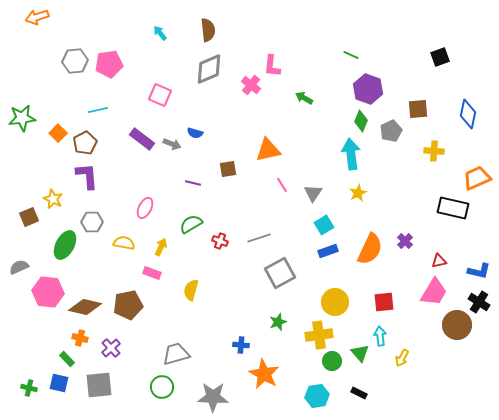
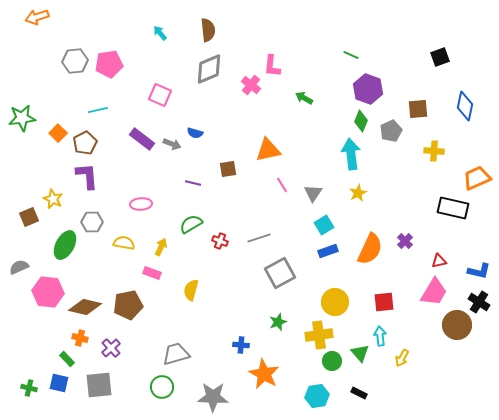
blue diamond at (468, 114): moved 3 px left, 8 px up
pink ellipse at (145, 208): moved 4 px left, 4 px up; rotated 60 degrees clockwise
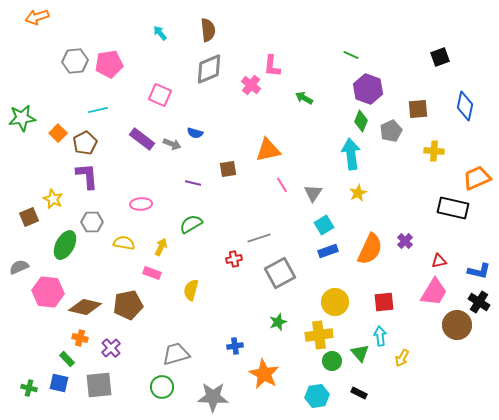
red cross at (220, 241): moved 14 px right, 18 px down; rotated 35 degrees counterclockwise
blue cross at (241, 345): moved 6 px left, 1 px down; rotated 14 degrees counterclockwise
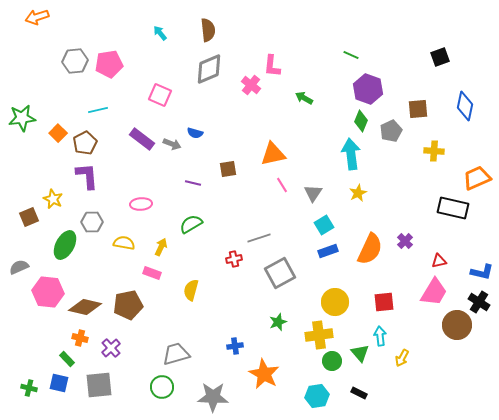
orange triangle at (268, 150): moved 5 px right, 4 px down
blue L-shape at (479, 271): moved 3 px right, 1 px down
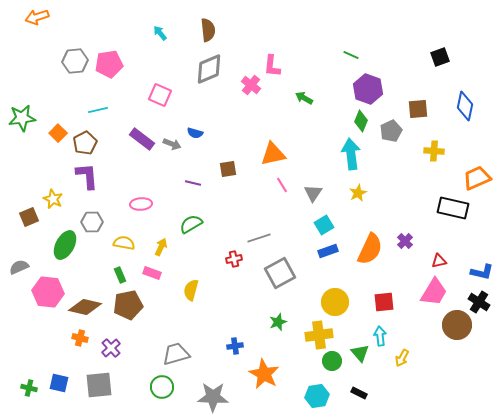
green rectangle at (67, 359): moved 53 px right, 84 px up; rotated 21 degrees clockwise
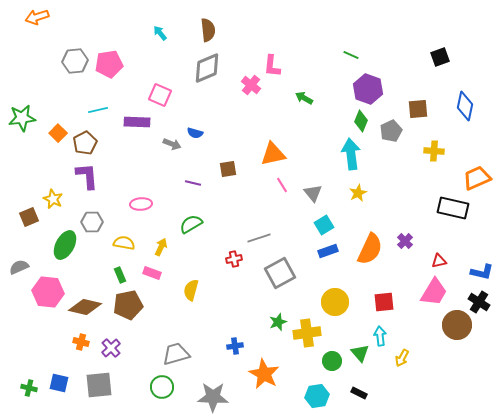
gray diamond at (209, 69): moved 2 px left, 1 px up
purple rectangle at (142, 139): moved 5 px left, 17 px up; rotated 35 degrees counterclockwise
gray triangle at (313, 193): rotated 12 degrees counterclockwise
yellow cross at (319, 335): moved 12 px left, 2 px up
orange cross at (80, 338): moved 1 px right, 4 px down
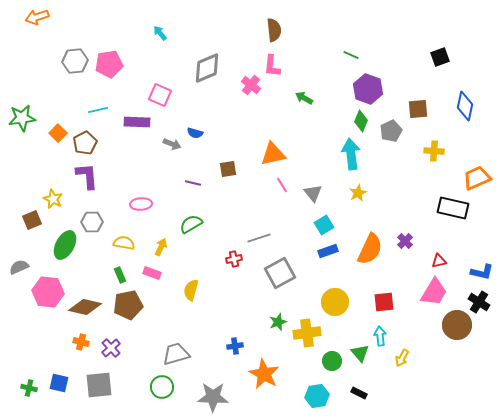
brown semicircle at (208, 30): moved 66 px right
brown square at (29, 217): moved 3 px right, 3 px down
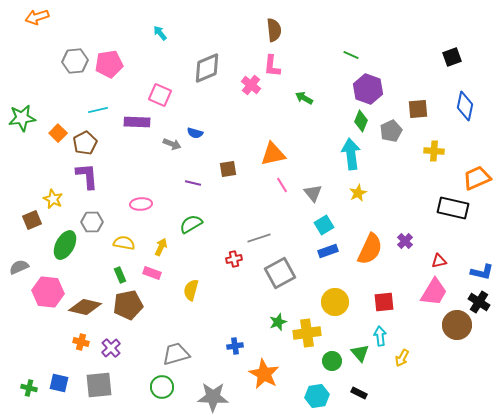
black square at (440, 57): moved 12 px right
